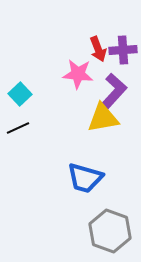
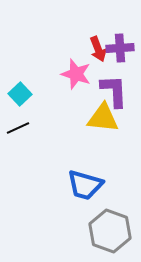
purple cross: moved 3 px left, 2 px up
pink star: moved 2 px left; rotated 12 degrees clockwise
purple L-shape: rotated 45 degrees counterclockwise
yellow triangle: rotated 16 degrees clockwise
blue trapezoid: moved 7 px down
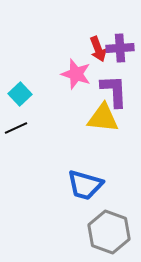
black line: moved 2 px left
gray hexagon: moved 1 px left, 1 px down
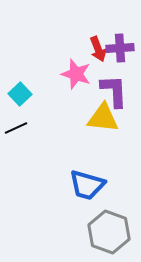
blue trapezoid: moved 2 px right
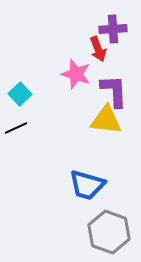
purple cross: moved 7 px left, 19 px up
yellow triangle: moved 3 px right, 2 px down
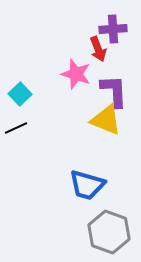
yellow triangle: rotated 16 degrees clockwise
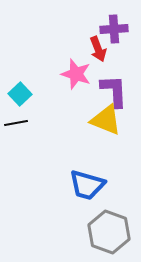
purple cross: moved 1 px right
black line: moved 5 px up; rotated 15 degrees clockwise
